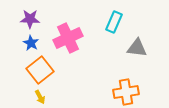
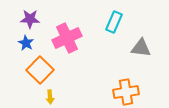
pink cross: moved 1 px left
blue star: moved 5 px left
gray triangle: moved 4 px right
orange square: rotated 8 degrees counterclockwise
yellow arrow: moved 10 px right; rotated 24 degrees clockwise
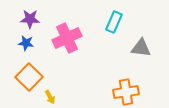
blue star: rotated 21 degrees counterclockwise
orange square: moved 11 px left, 7 px down
yellow arrow: rotated 24 degrees counterclockwise
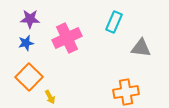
blue star: rotated 21 degrees counterclockwise
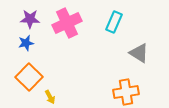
pink cross: moved 15 px up
gray triangle: moved 2 px left, 5 px down; rotated 25 degrees clockwise
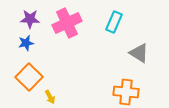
orange cross: rotated 15 degrees clockwise
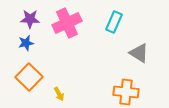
yellow arrow: moved 9 px right, 3 px up
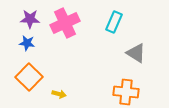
pink cross: moved 2 px left
blue star: moved 1 px right; rotated 21 degrees clockwise
gray triangle: moved 3 px left
yellow arrow: rotated 48 degrees counterclockwise
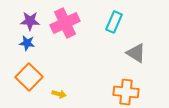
purple star: moved 2 px down
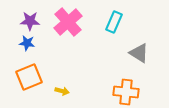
pink cross: moved 3 px right, 1 px up; rotated 16 degrees counterclockwise
gray triangle: moved 3 px right
orange square: rotated 24 degrees clockwise
yellow arrow: moved 3 px right, 3 px up
